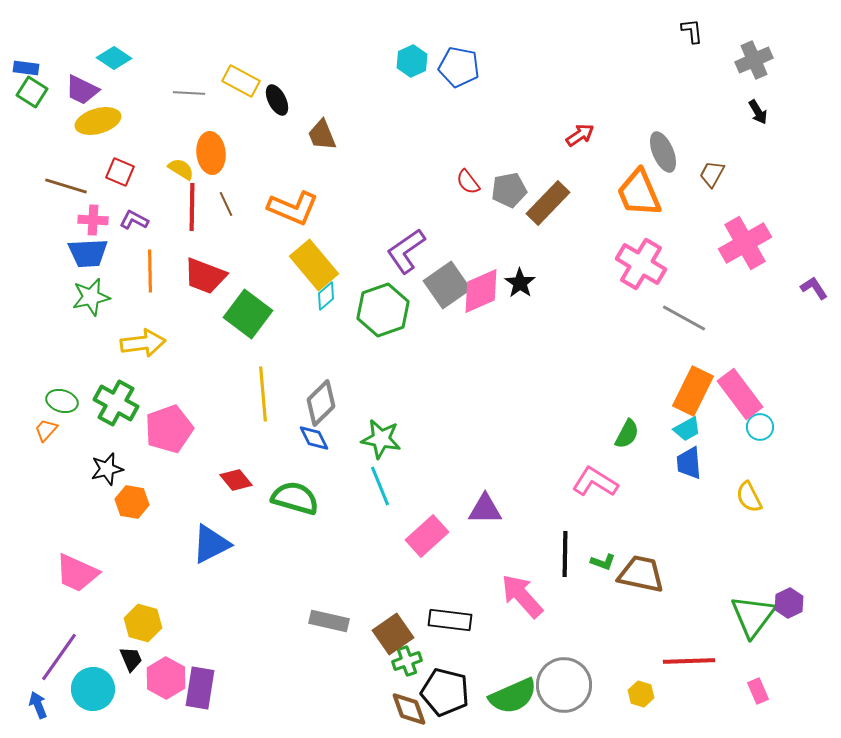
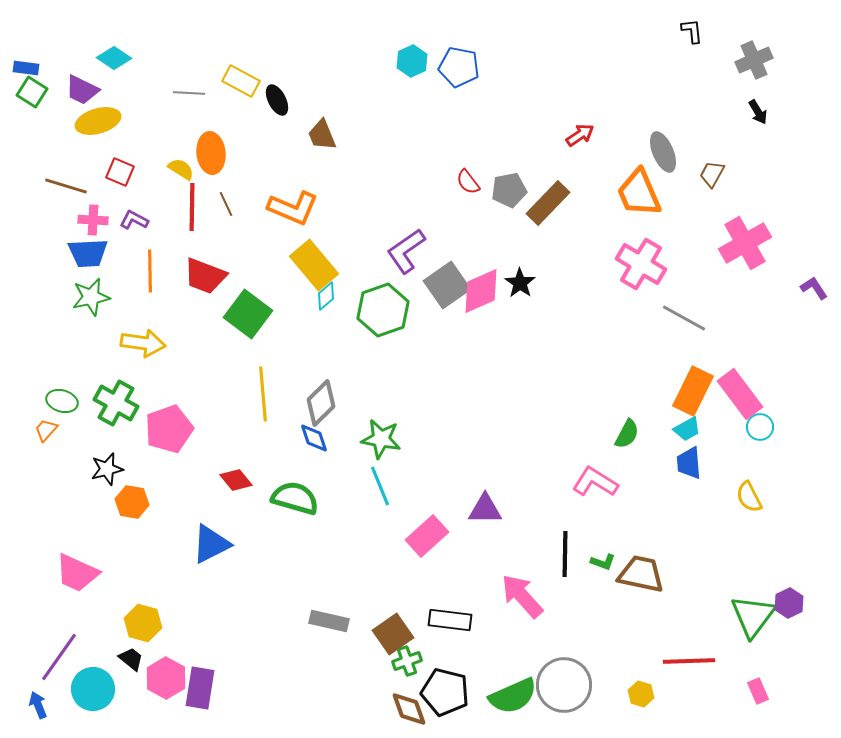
yellow arrow at (143, 343): rotated 15 degrees clockwise
blue diamond at (314, 438): rotated 8 degrees clockwise
black trapezoid at (131, 659): rotated 28 degrees counterclockwise
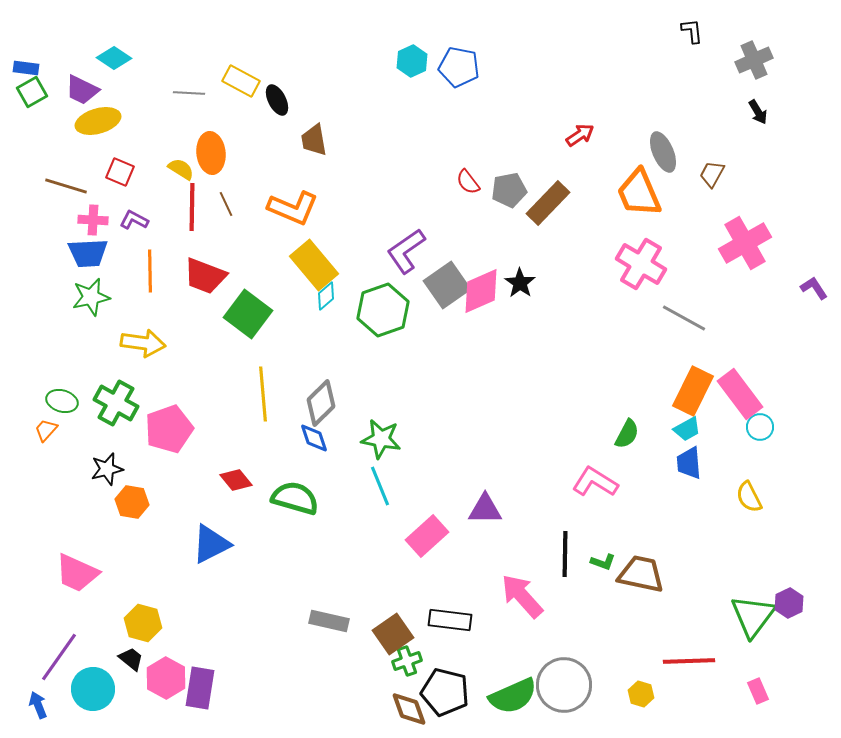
green square at (32, 92): rotated 28 degrees clockwise
brown trapezoid at (322, 135): moved 8 px left, 5 px down; rotated 12 degrees clockwise
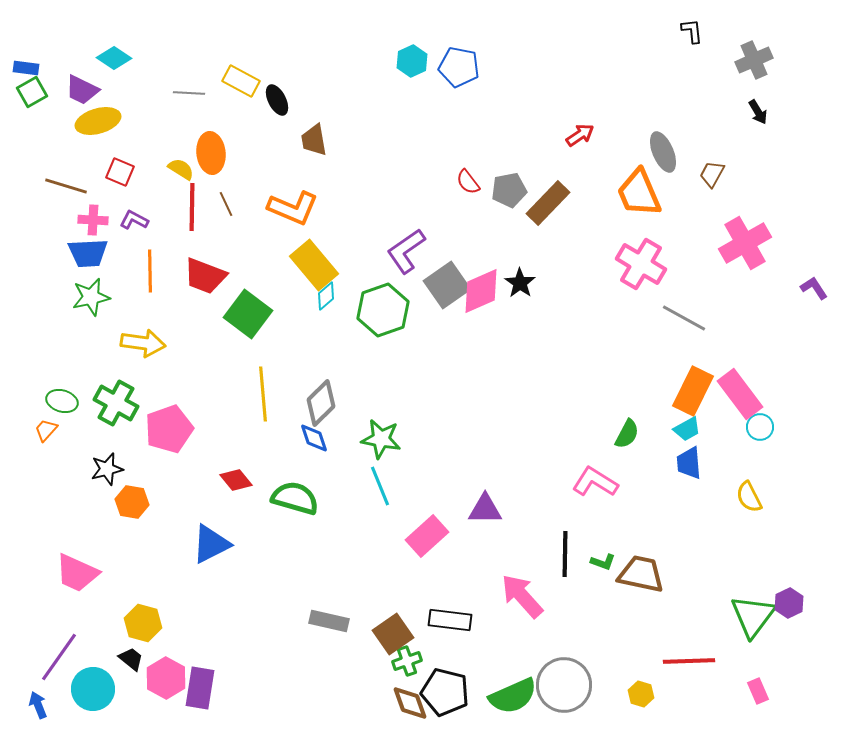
brown diamond at (409, 709): moved 1 px right, 6 px up
